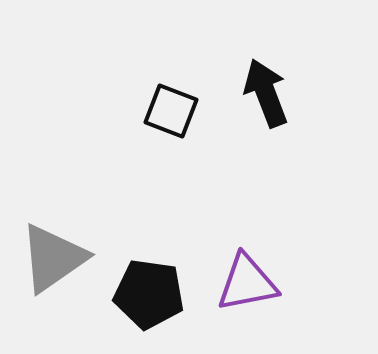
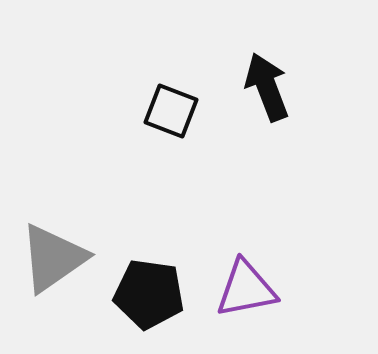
black arrow: moved 1 px right, 6 px up
purple triangle: moved 1 px left, 6 px down
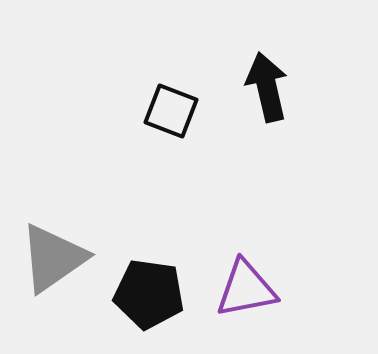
black arrow: rotated 8 degrees clockwise
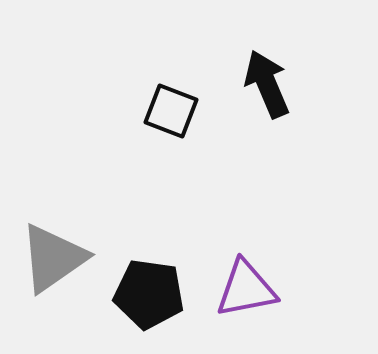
black arrow: moved 3 px up; rotated 10 degrees counterclockwise
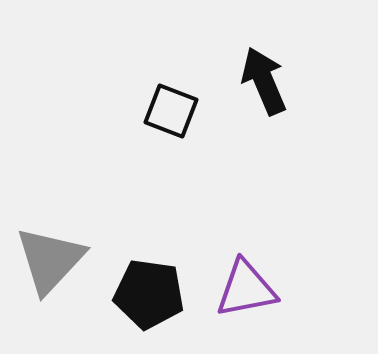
black arrow: moved 3 px left, 3 px up
gray triangle: moved 3 px left, 2 px down; rotated 12 degrees counterclockwise
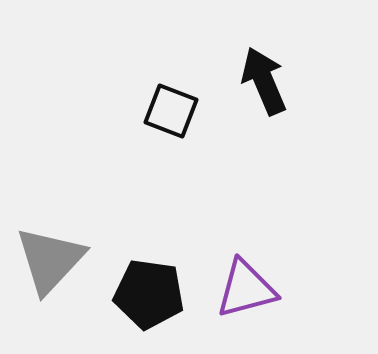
purple triangle: rotated 4 degrees counterclockwise
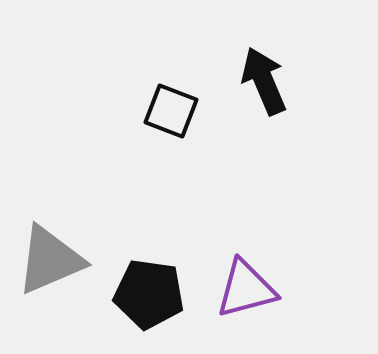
gray triangle: rotated 24 degrees clockwise
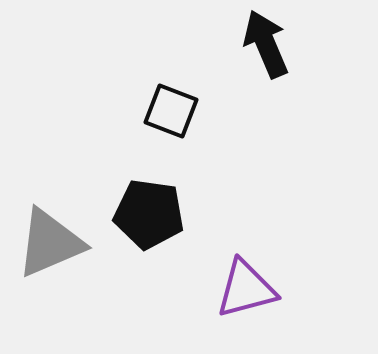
black arrow: moved 2 px right, 37 px up
gray triangle: moved 17 px up
black pentagon: moved 80 px up
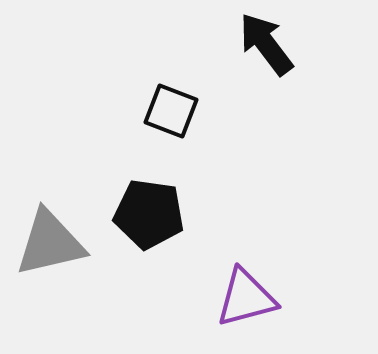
black arrow: rotated 14 degrees counterclockwise
gray triangle: rotated 10 degrees clockwise
purple triangle: moved 9 px down
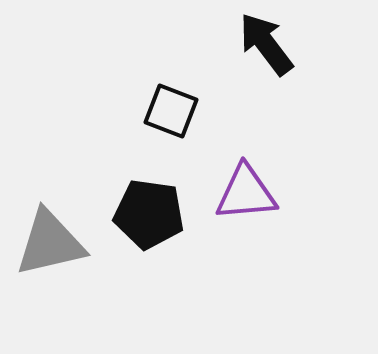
purple triangle: moved 105 px up; rotated 10 degrees clockwise
